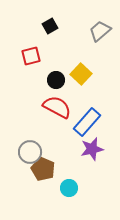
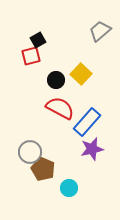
black square: moved 12 px left, 14 px down
red semicircle: moved 3 px right, 1 px down
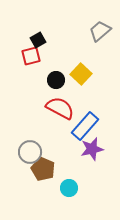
blue rectangle: moved 2 px left, 4 px down
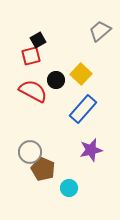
red semicircle: moved 27 px left, 17 px up
blue rectangle: moved 2 px left, 17 px up
purple star: moved 1 px left, 1 px down
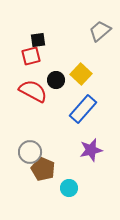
black square: rotated 21 degrees clockwise
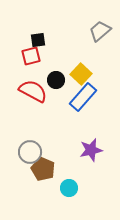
blue rectangle: moved 12 px up
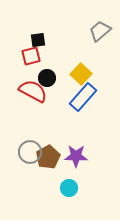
black circle: moved 9 px left, 2 px up
purple star: moved 15 px left, 6 px down; rotated 15 degrees clockwise
brown pentagon: moved 5 px right, 12 px up; rotated 20 degrees clockwise
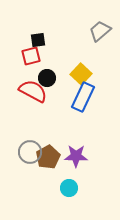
blue rectangle: rotated 16 degrees counterclockwise
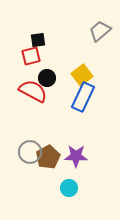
yellow square: moved 1 px right, 1 px down; rotated 10 degrees clockwise
